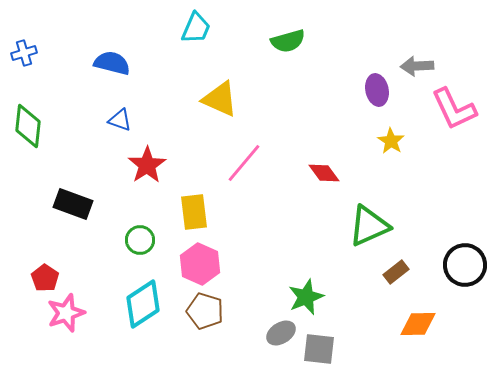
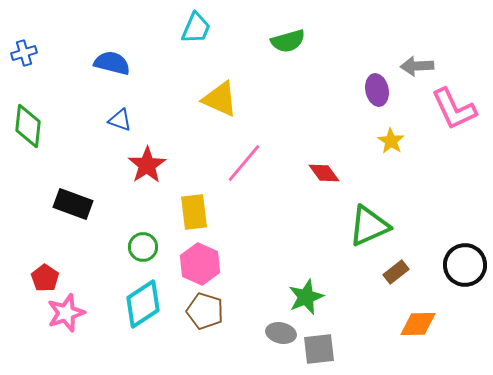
green circle: moved 3 px right, 7 px down
gray ellipse: rotated 44 degrees clockwise
gray square: rotated 12 degrees counterclockwise
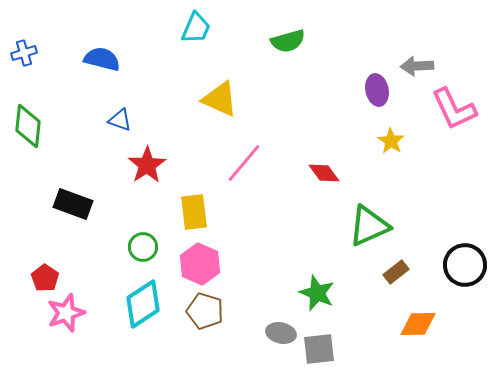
blue semicircle: moved 10 px left, 4 px up
green star: moved 11 px right, 4 px up; rotated 27 degrees counterclockwise
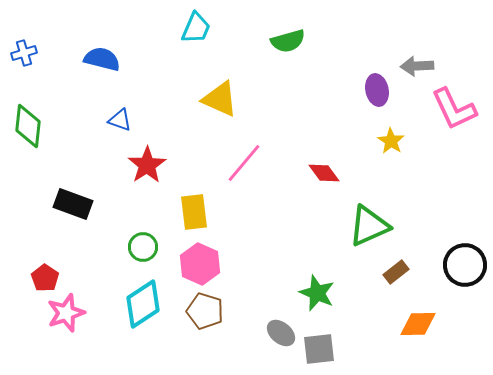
gray ellipse: rotated 28 degrees clockwise
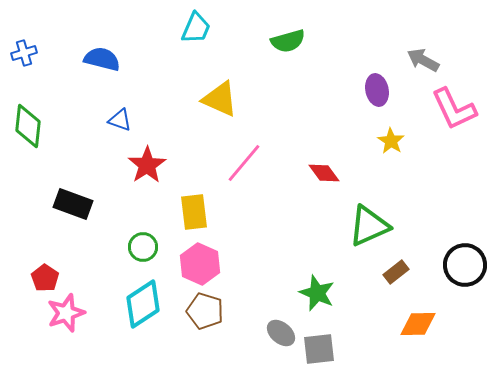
gray arrow: moved 6 px right, 6 px up; rotated 32 degrees clockwise
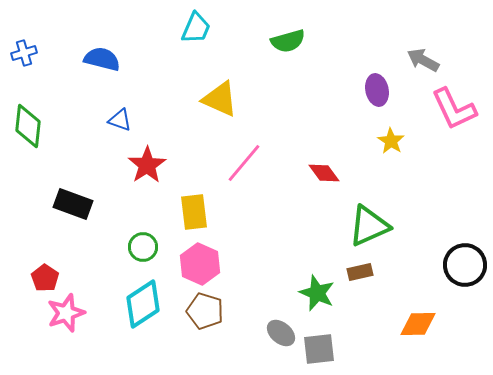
brown rectangle: moved 36 px left; rotated 25 degrees clockwise
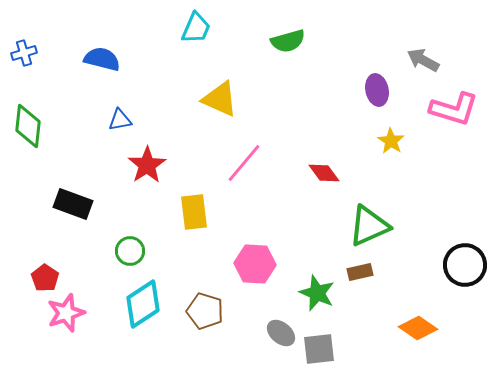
pink L-shape: rotated 48 degrees counterclockwise
blue triangle: rotated 30 degrees counterclockwise
green circle: moved 13 px left, 4 px down
pink hexagon: moved 55 px right; rotated 21 degrees counterclockwise
orange diamond: moved 4 px down; rotated 36 degrees clockwise
